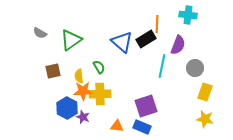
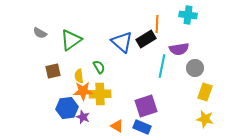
purple semicircle: moved 1 px right, 4 px down; rotated 60 degrees clockwise
blue hexagon: rotated 25 degrees clockwise
orange triangle: rotated 24 degrees clockwise
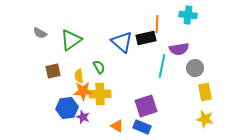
black rectangle: moved 1 px up; rotated 18 degrees clockwise
yellow rectangle: rotated 30 degrees counterclockwise
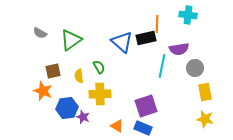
orange star: moved 40 px left; rotated 24 degrees clockwise
blue rectangle: moved 1 px right, 1 px down
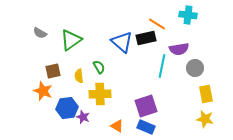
orange line: rotated 60 degrees counterclockwise
yellow rectangle: moved 1 px right, 2 px down
blue rectangle: moved 3 px right, 1 px up
